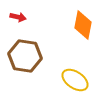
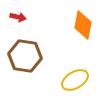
yellow ellipse: rotated 64 degrees counterclockwise
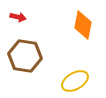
yellow ellipse: moved 1 px down
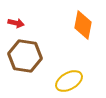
red arrow: moved 2 px left, 6 px down
yellow ellipse: moved 6 px left
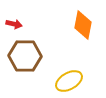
red arrow: moved 2 px left, 1 px down
brown hexagon: rotated 8 degrees counterclockwise
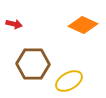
orange diamond: rotated 76 degrees counterclockwise
brown hexagon: moved 8 px right, 8 px down
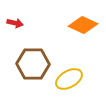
red arrow: moved 1 px right, 1 px up
yellow ellipse: moved 2 px up
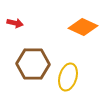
orange diamond: moved 2 px down
yellow ellipse: moved 1 px left, 2 px up; rotated 44 degrees counterclockwise
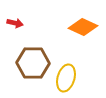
brown hexagon: moved 1 px up
yellow ellipse: moved 2 px left, 1 px down
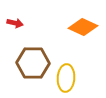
yellow ellipse: rotated 12 degrees counterclockwise
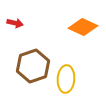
brown hexagon: moved 3 px down; rotated 20 degrees counterclockwise
yellow ellipse: moved 1 px down
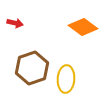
orange diamond: rotated 12 degrees clockwise
brown hexagon: moved 1 px left, 2 px down
